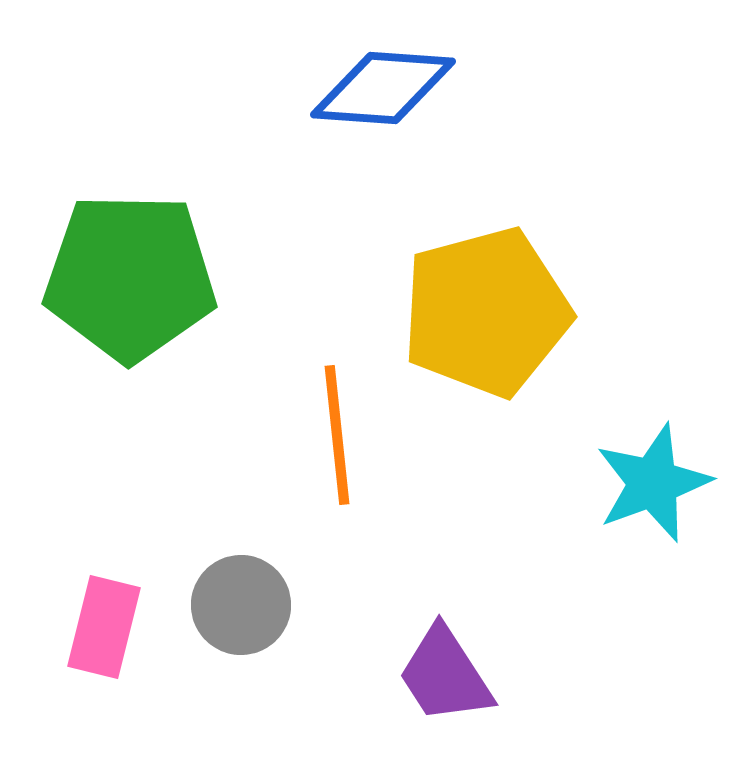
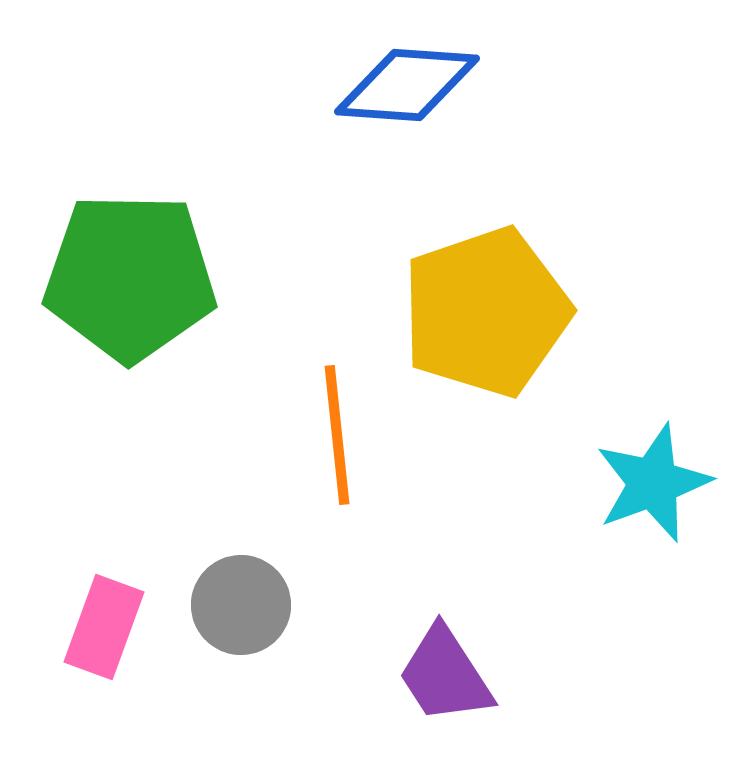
blue diamond: moved 24 px right, 3 px up
yellow pentagon: rotated 4 degrees counterclockwise
pink rectangle: rotated 6 degrees clockwise
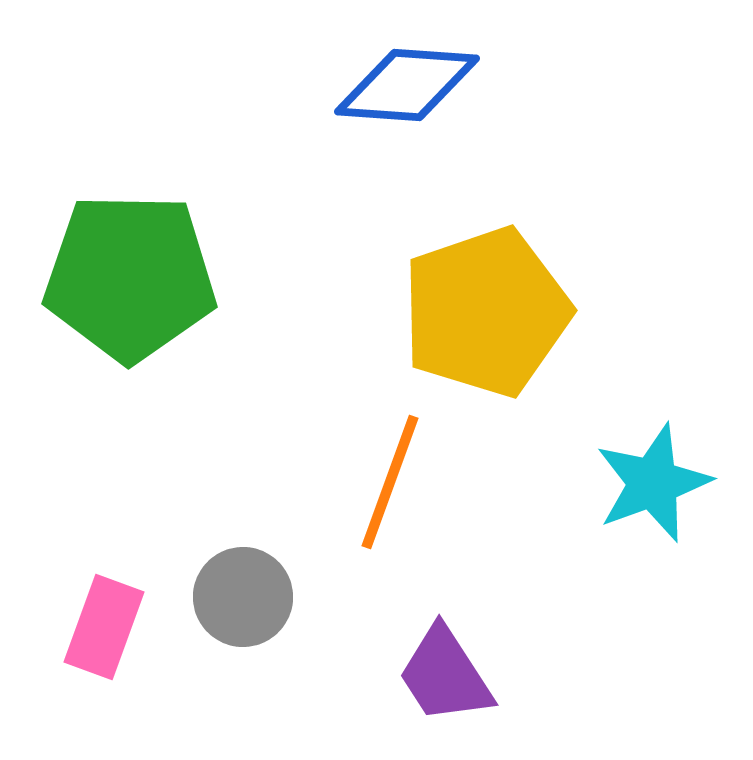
orange line: moved 53 px right, 47 px down; rotated 26 degrees clockwise
gray circle: moved 2 px right, 8 px up
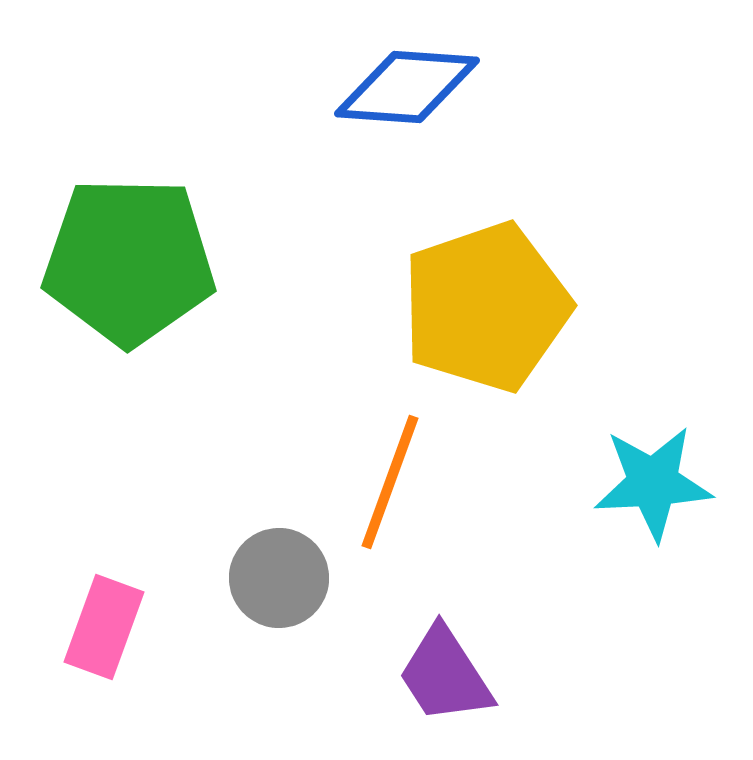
blue diamond: moved 2 px down
green pentagon: moved 1 px left, 16 px up
yellow pentagon: moved 5 px up
cyan star: rotated 17 degrees clockwise
gray circle: moved 36 px right, 19 px up
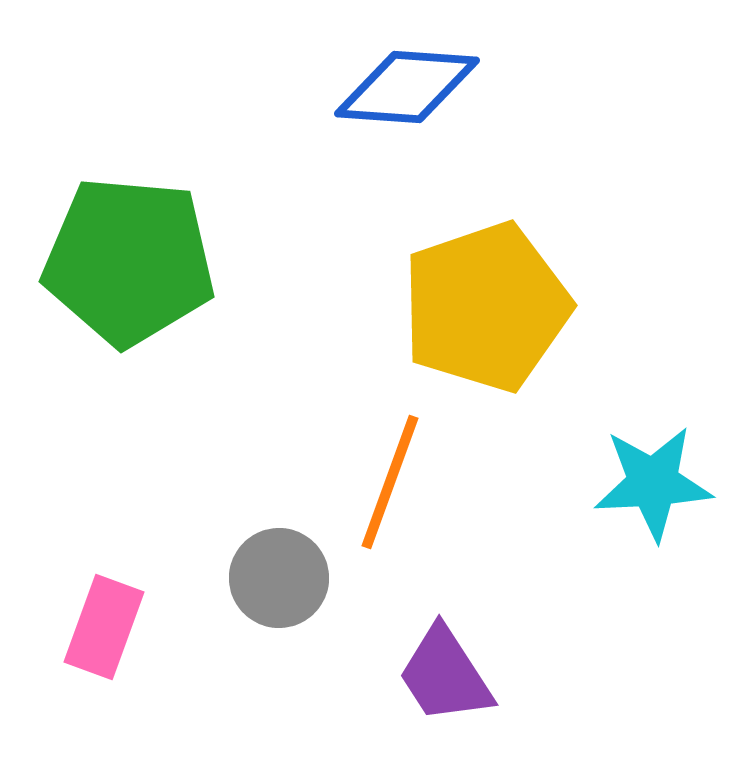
green pentagon: rotated 4 degrees clockwise
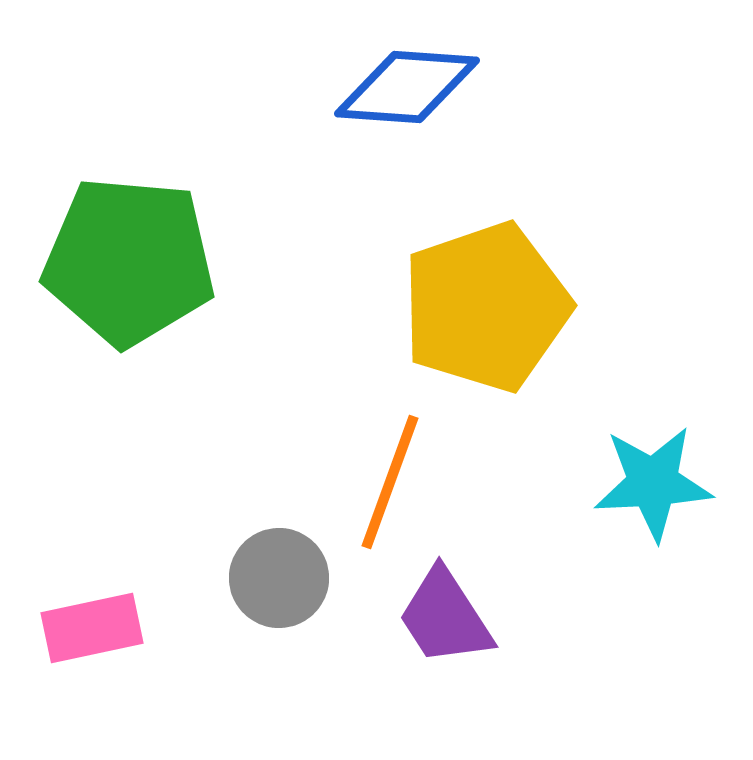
pink rectangle: moved 12 px left, 1 px down; rotated 58 degrees clockwise
purple trapezoid: moved 58 px up
